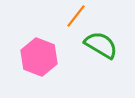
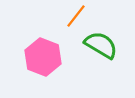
pink hexagon: moved 4 px right
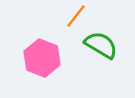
pink hexagon: moved 1 px left, 1 px down
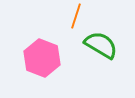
orange line: rotated 20 degrees counterclockwise
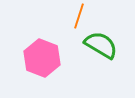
orange line: moved 3 px right
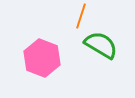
orange line: moved 2 px right
